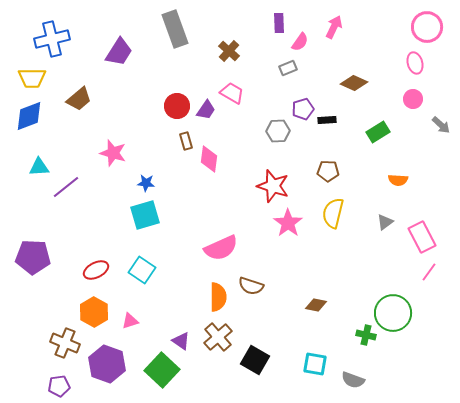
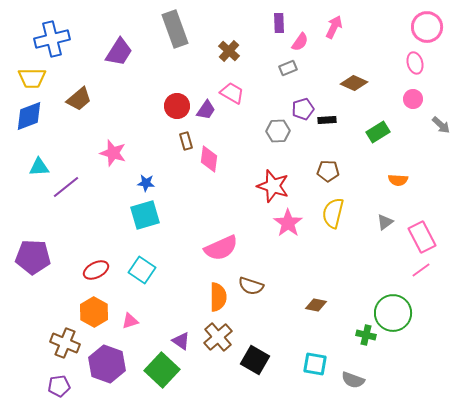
pink line at (429, 272): moved 8 px left, 2 px up; rotated 18 degrees clockwise
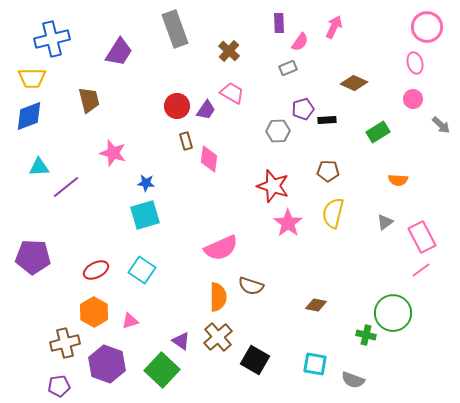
brown trapezoid at (79, 99): moved 10 px right, 1 px down; rotated 64 degrees counterclockwise
brown cross at (65, 343): rotated 36 degrees counterclockwise
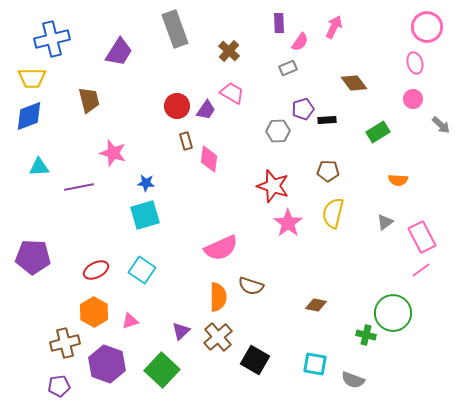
brown diamond at (354, 83): rotated 28 degrees clockwise
purple line at (66, 187): moved 13 px right; rotated 28 degrees clockwise
purple triangle at (181, 341): moved 10 px up; rotated 42 degrees clockwise
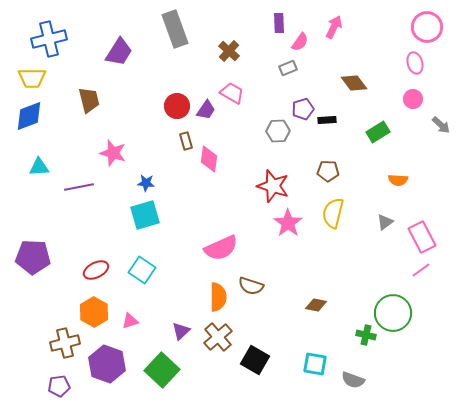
blue cross at (52, 39): moved 3 px left
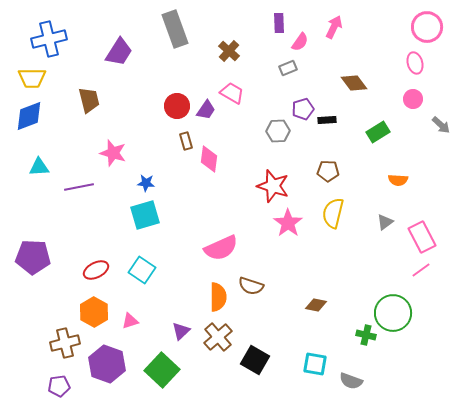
gray semicircle at (353, 380): moved 2 px left, 1 px down
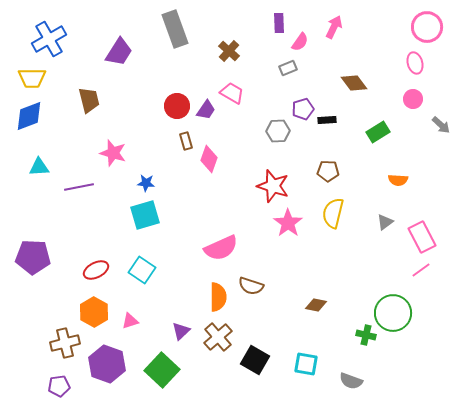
blue cross at (49, 39): rotated 16 degrees counterclockwise
pink diamond at (209, 159): rotated 12 degrees clockwise
cyan square at (315, 364): moved 9 px left
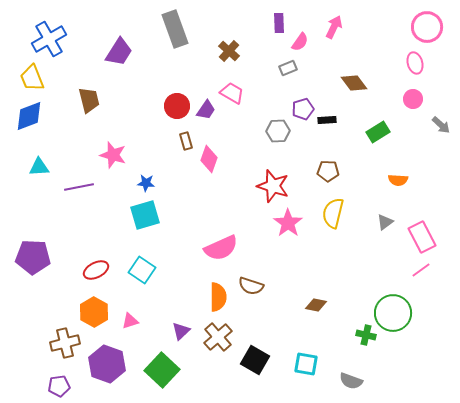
yellow trapezoid at (32, 78): rotated 68 degrees clockwise
pink star at (113, 153): moved 2 px down
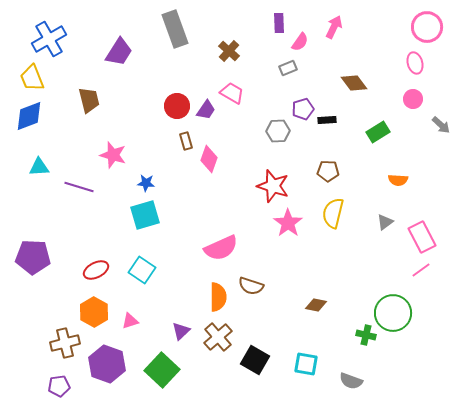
purple line at (79, 187): rotated 28 degrees clockwise
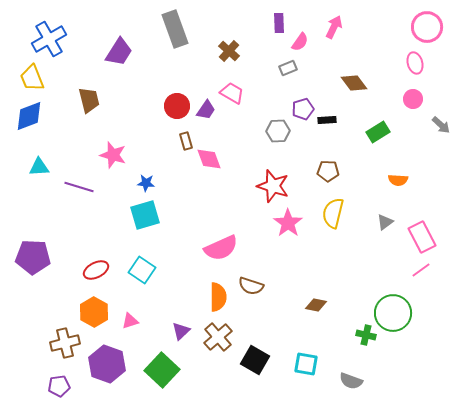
pink diamond at (209, 159): rotated 40 degrees counterclockwise
